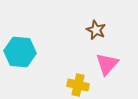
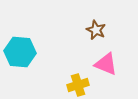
pink triangle: moved 1 px left; rotated 50 degrees counterclockwise
yellow cross: rotated 30 degrees counterclockwise
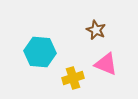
cyan hexagon: moved 20 px right
yellow cross: moved 5 px left, 7 px up
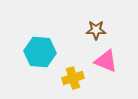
brown star: rotated 24 degrees counterclockwise
pink triangle: moved 3 px up
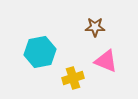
brown star: moved 1 px left, 3 px up
cyan hexagon: rotated 16 degrees counterclockwise
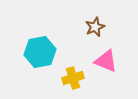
brown star: rotated 24 degrees counterclockwise
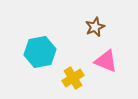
yellow cross: rotated 15 degrees counterclockwise
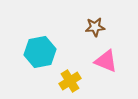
brown star: rotated 18 degrees clockwise
yellow cross: moved 3 px left, 3 px down
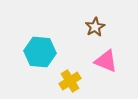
brown star: rotated 24 degrees counterclockwise
cyan hexagon: rotated 16 degrees clockwise
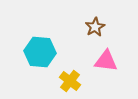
pink triangle: rotated 15 degrees counterclockwise
yellow cross: rotated 20 degrees counterclockwise
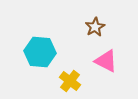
pink triangle: rotated 20 degrees clockwise
